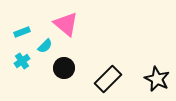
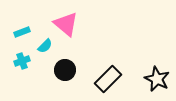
cyan cross: rotated 14 degrees clockwise
black circle: moved 1 px right, 2 px down
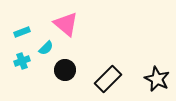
cyan semicircle: moved 1 px right, 2 px down
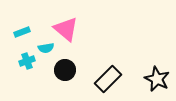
pink triangle: moved 5 px down
cyan semicircle: rotated 35 degrees clockwise
cyan cross: moved 5 px right
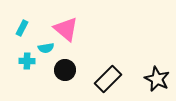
cyan rectangle: moved 4 px up; rotated 42 degrees counterclockwise
cyan cross: rotated 21 degrees clockwise
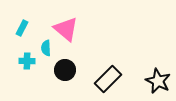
cyan semicircle: rotated 98 degrees clockwise
black star: moved 1 px right, 2 px down
